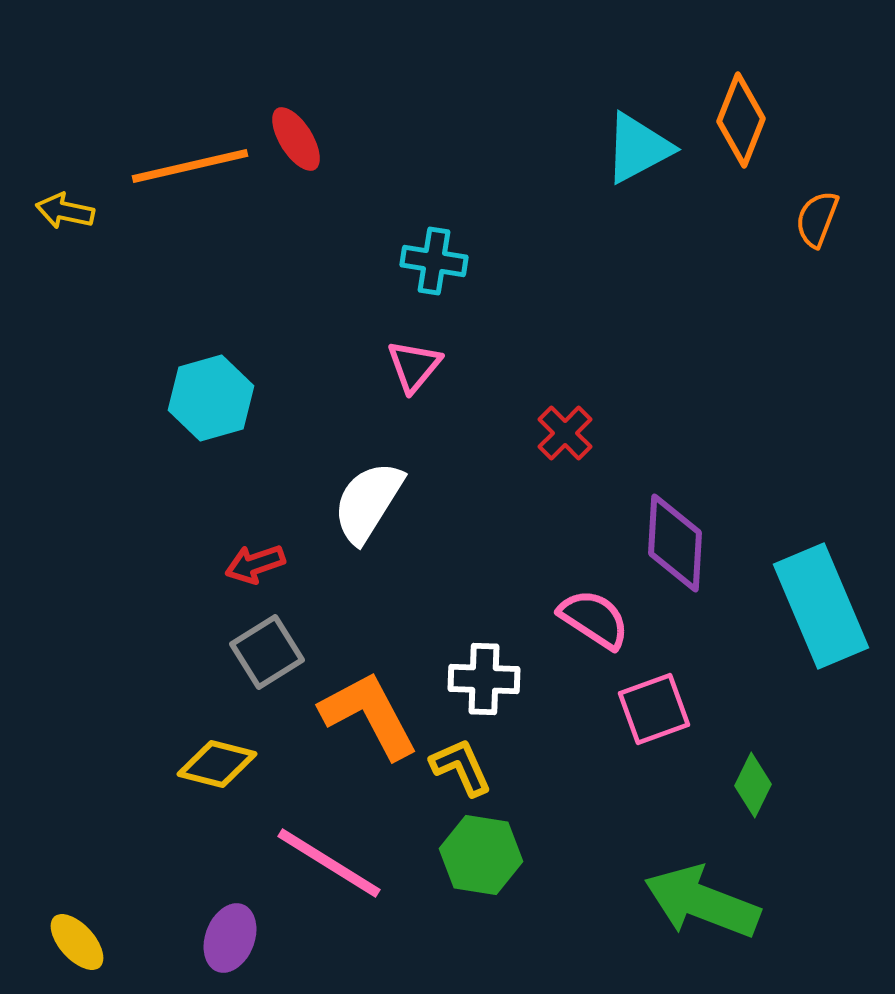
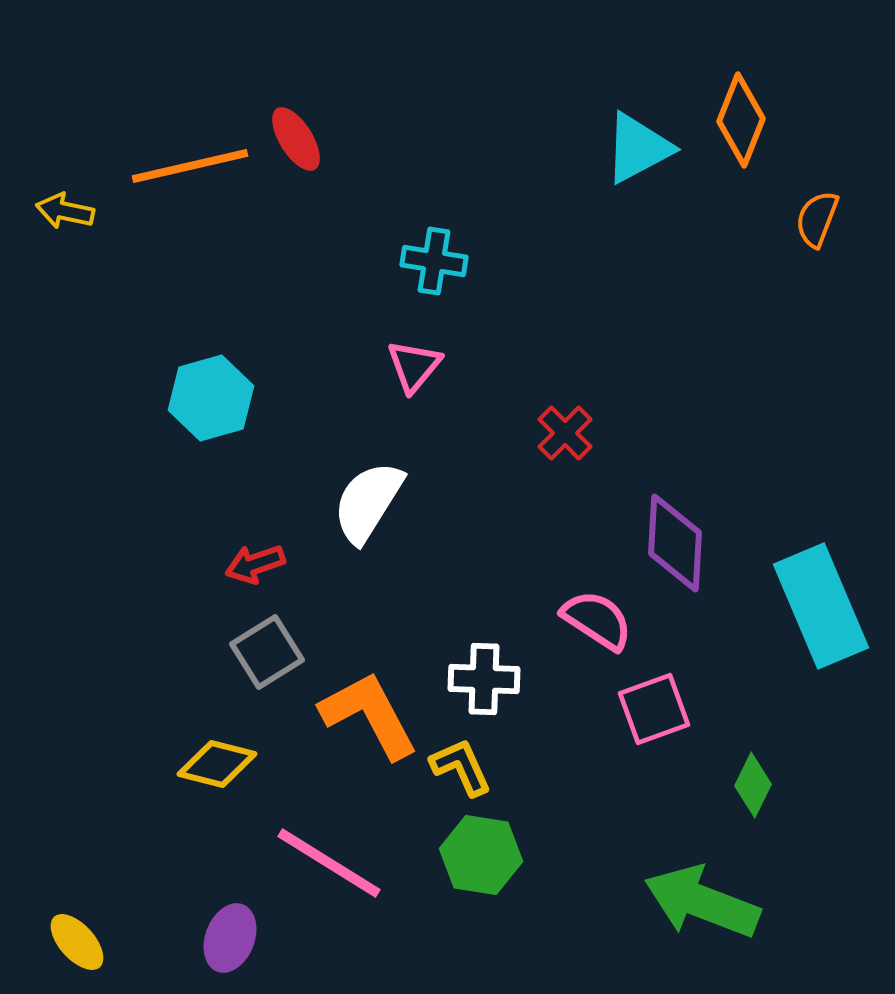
pink semicircle: moved 3 px right, 1 px down
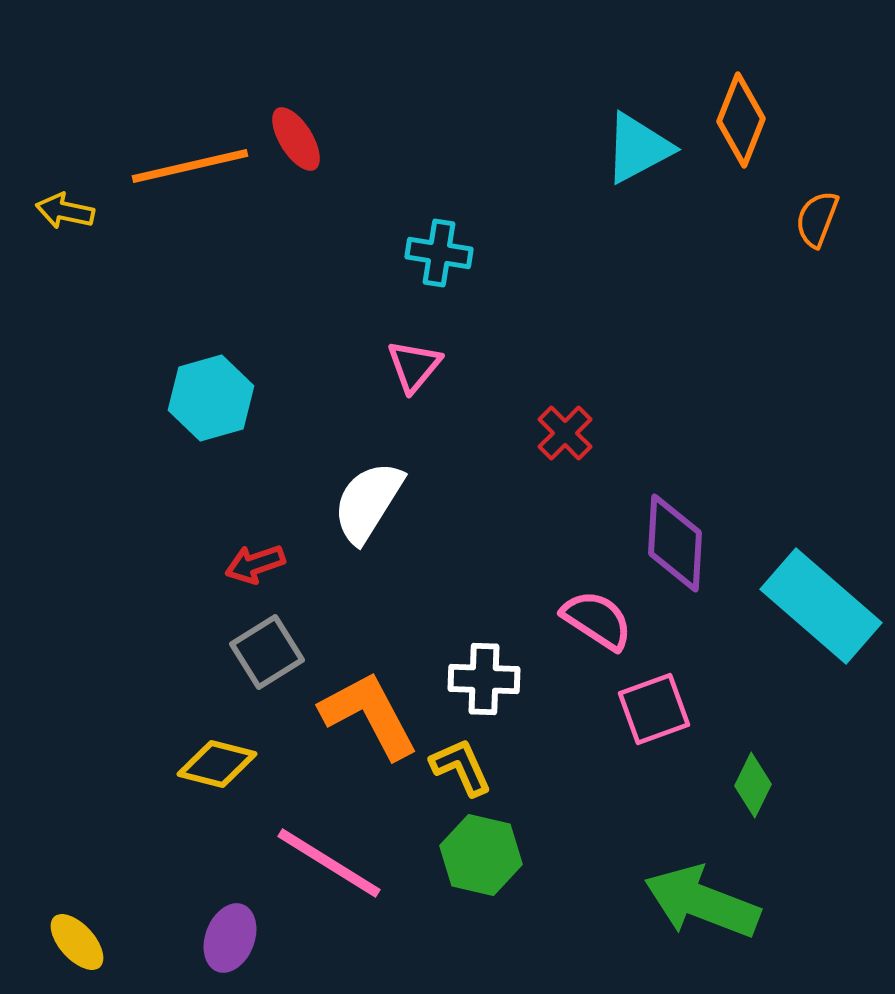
cyan cross: moved 5 px right, 8 px up
cyan rectangle: rotated 26 degrees counterclockwise
green hexagon: rotated 4 degrees clockwise
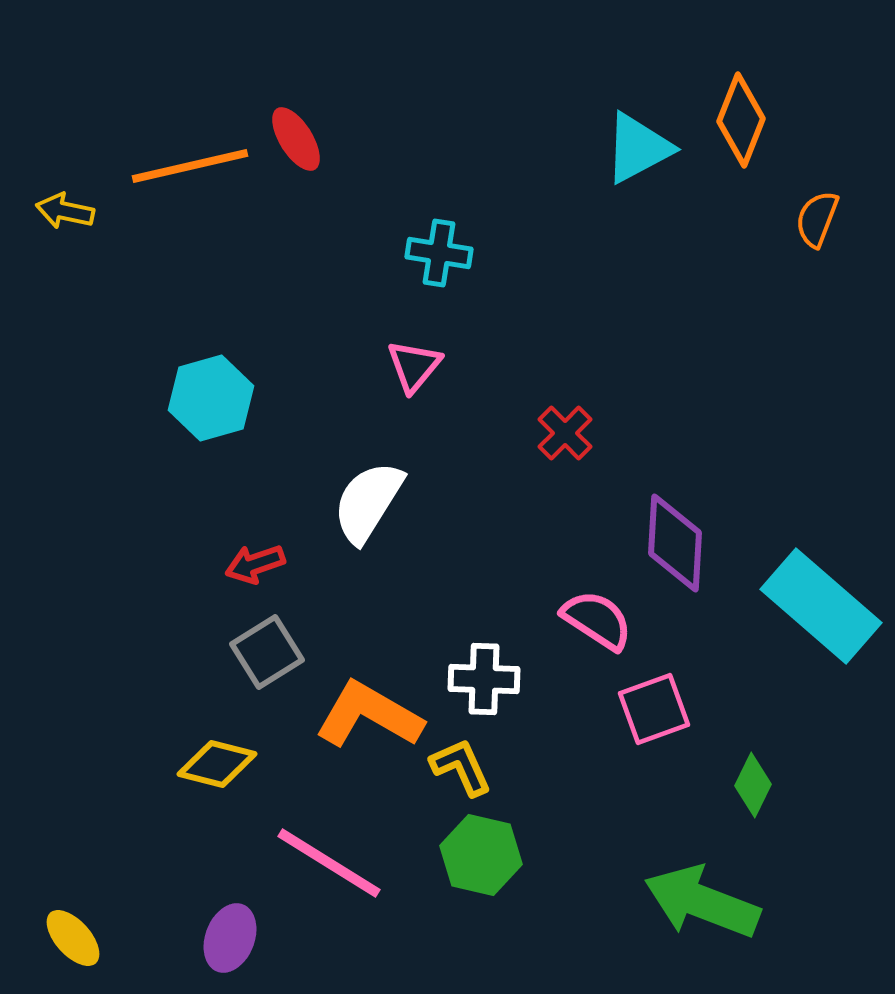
orange L-shape: rotated 32 degrees counterclockwise
yellow ellipse: moved 4 px left, 4 px up
